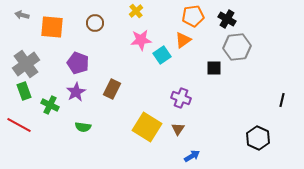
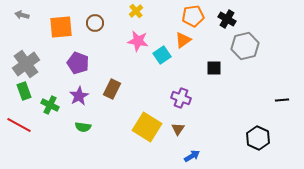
orange square: moved 9 px right; rotated 10 degrees counterclockwise
pink star: moved 3 px left, 1 px down; rotated 15 degrees clockwise
gray hexagon: moved 8 px right, 1 px up; rotated 8 degrees counterclockwise
purple star: moved 3 px right, 4 px down
black line: rotated 72 degrees clockwise
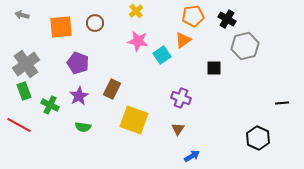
black line: moved 3 px down
yellow square: moved 13 px left, 7 px up; rotated 12 degrees counterclockwise
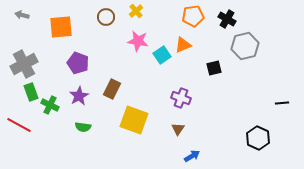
brown circle: moved 11 px right, 6 px up
orange triangle: moved 5 px down; rotated 12 degrees clockwise
gray cross: moved 2 px left; rotated 8 degrees clockwise
black square: rotated 14 degrees counterclockwise
green rectangle: moved 7 px right, 1 px down
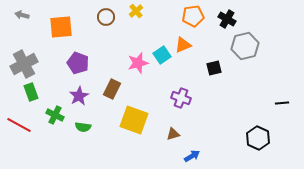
pink star: moved 22 px down; rotated 25 degrees counterclockwise
green cross: moved 5 px right, 10 px down
brown triangle: moved 5 px left, 5 px down; rotated 40 degrees clockwise
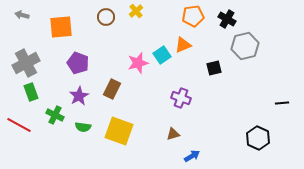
gray cross: moved 2 px right, 1 px up
yellow square: moved 15 px left, 11 px down
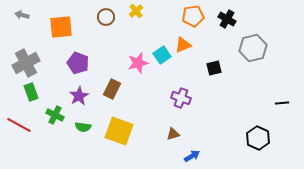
gray hexagon: moved 8 px right, 2 px down
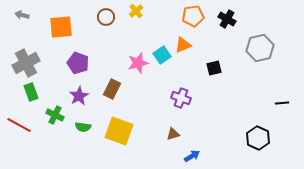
gray hexagon: moved 7 px right
